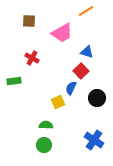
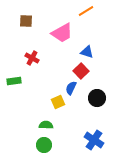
brown square: moved 3 px left
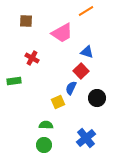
blue cross: moved 8 px left, 2 px up; rotated 18 degrees clockwise
